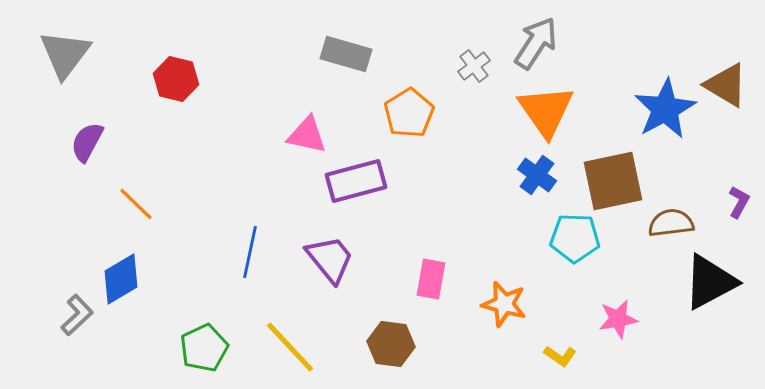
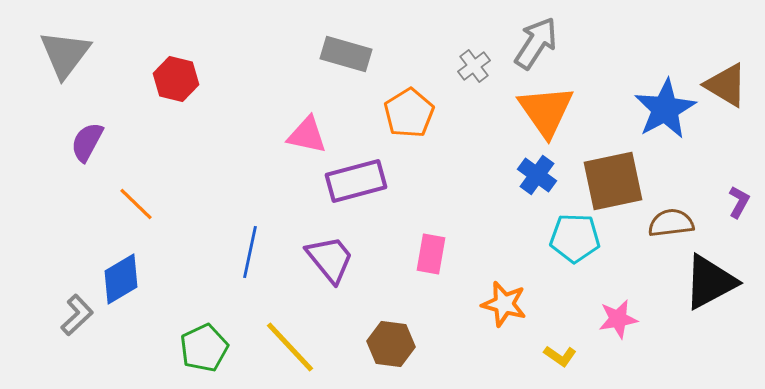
pink rectangle: moved 25 px up
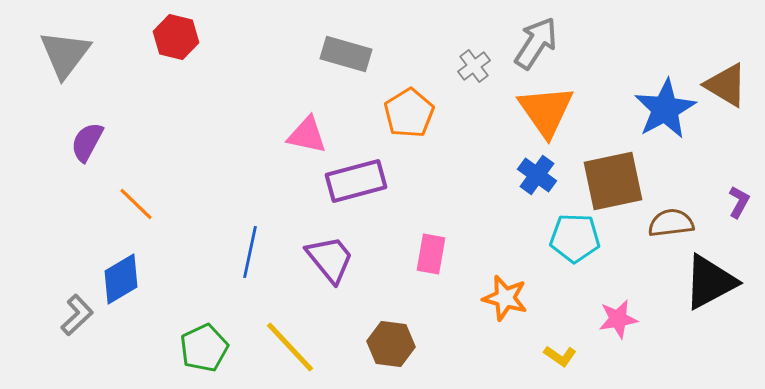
red hexagon: moved 42 px up
orange star: moved 1 px right, 6 px up
